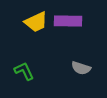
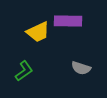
yellow trapezoid: moved 2 px right, 10 px down
green L-shape: rotated 80 degrees clockwise
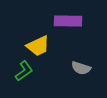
yellow trapezoid: moved 14 px down
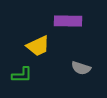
green L-shape: moved 2 px left, 4 px down; rotated 35 degrees clockwise
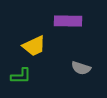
yellow trapezoid: moved 4 px left
green L-shape: moved 1 px left, 1 px down
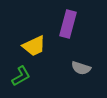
purple rectangle: moved 3 px down; rotated 76 degrees counterclockwise
green L-shape: rotated 30 degrees counterclockwise
